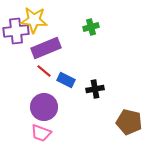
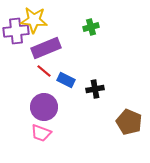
brown pentagon: rotated 10 degrees clockwise
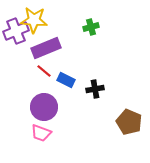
purple cross: rotated 15 degrees counterclockwise
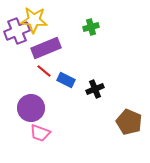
purple cross: moved 1 px right
black cross: rotated 12 degrees counterclockwise
purple circle: moved 13 px left, 1 px down
pink trapezoid: moved 1 px left
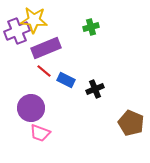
brown pentagon: moved 2 px right, 1 px down
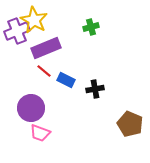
yellow star: rotated 24 degrees clockwise
black cross: rotated 12 degrees clockwise
brown pentagon: moved 1 px left, 1 px down
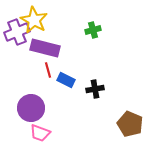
green cross: moved 2 px right, 3 px down
purple cross: moved 1 px down
purple rectangle: moved 1 px left; rotated 36 degrees clockwise
red line: moved 4 px right, 1 px up; rotated 35 degrees clockwise
